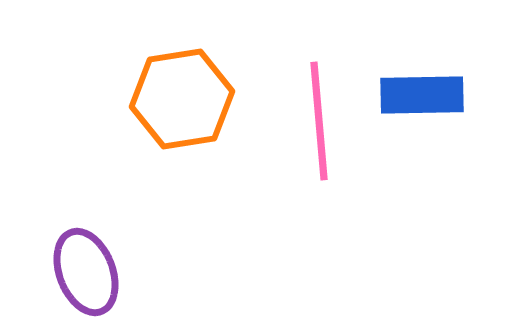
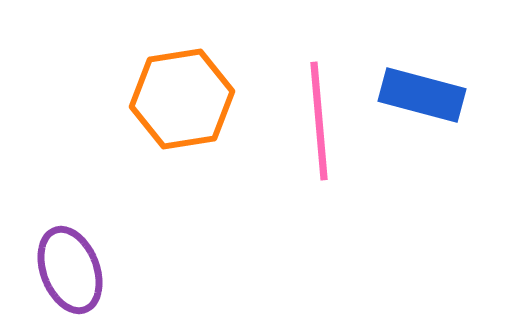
blue rectangle: rotated 16 degrees clockwise
purple ellipse: moved 16 px left, 2 px up
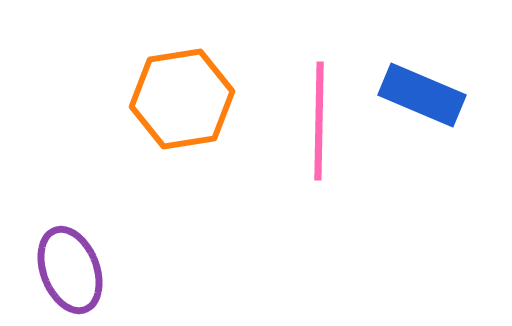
blue rectangle: rotated 8 degrees clockwise
pink line: rotated 6 degrees clockwise
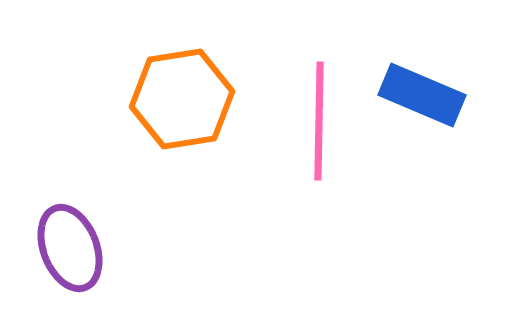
purple ellipse: moved 22 px up
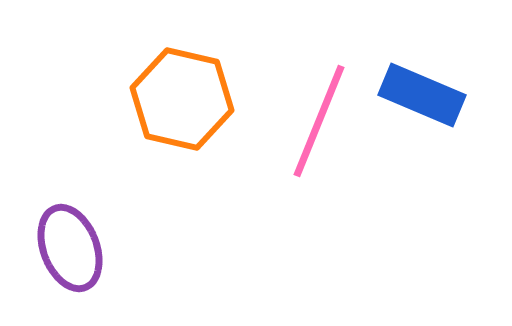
orange hexagon: rotated 22 degrees clockwise
pink line: rotated 21 degrees clockwise
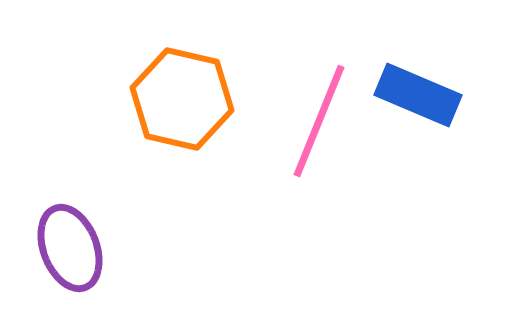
blue rectangle: moved 4 px left
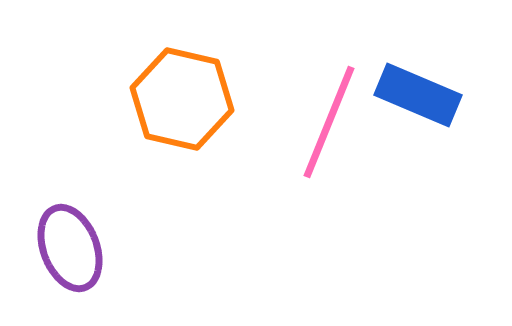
pink line: moved 10 px right, 1 px down
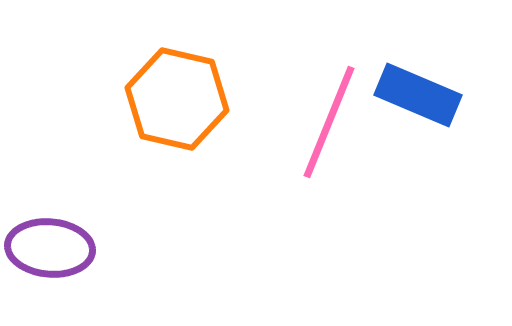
orange hexagon: moved 5 px left
purple ellipse: moved 20 px left; rotated 64 degrees counterclockwise
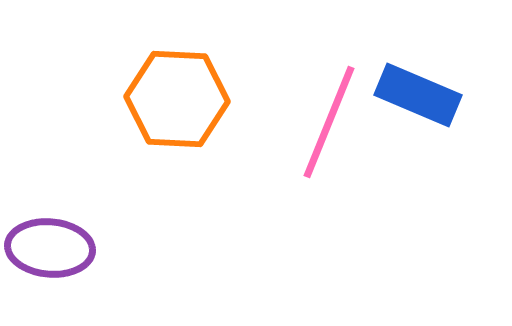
orange hexagon: rotated 10 degrees counterclockwise
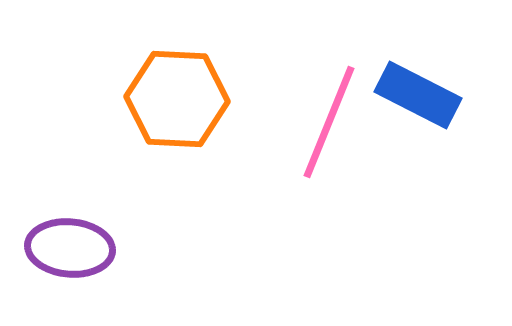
blue rectangle: rotated 4 degrees clockwise
purple ellipse: moved 20 px right
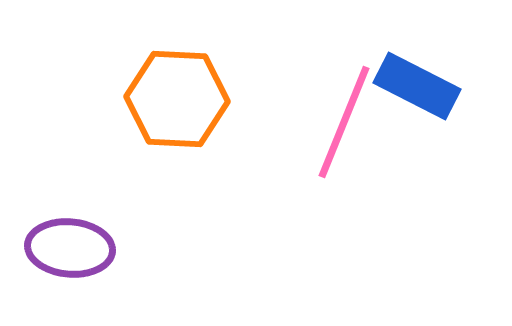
blue rectangle: moved 1 px left, 9 px up
pink line: moved 15 px right
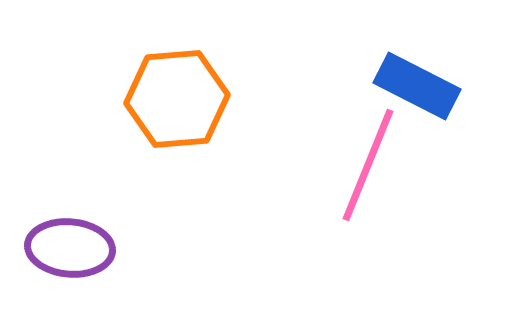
orange hexagon: rotated 8 degrees counterclockwise
pink line: moved 24 px right, 43 px down
